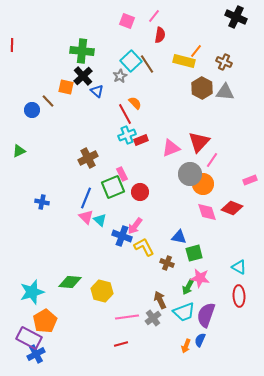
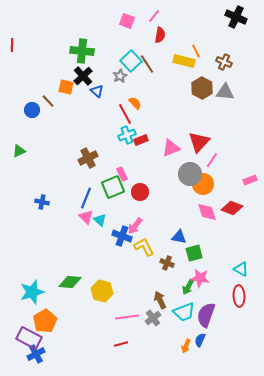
orange line at (196, 51): rotated 64 degrees counterclockwise
cyan triangle at (239, 267): moved 2 px right, 2 px down
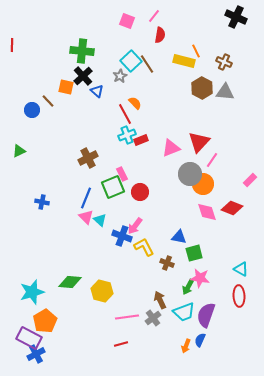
pink rectangle at (250, 180): rotated 24 degrees counterclockwise
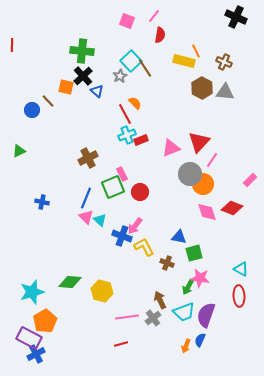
brown line at (147, 64): moved 2 px left, 4 px down
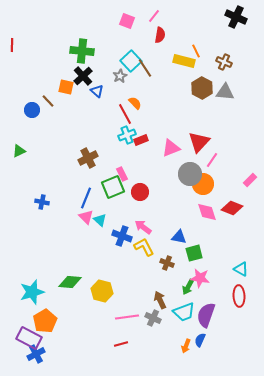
pink arrow at (135, 226): moved 8 px right, 1 px down; rotated 90 degrees clockwise
gray cross at (153, 318): rotated 28 degrees counterclockwise
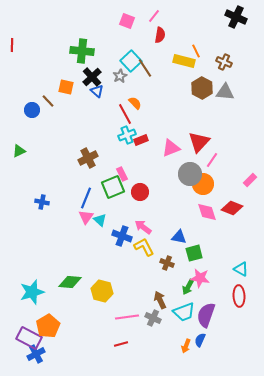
black cross at (83, 76): moved 9 px right, 1 px down
pink triangle at (86, 217): rotated 21 degrees clockwise
orange pentagon at (45, 321): moved 3 px right, 5 px down
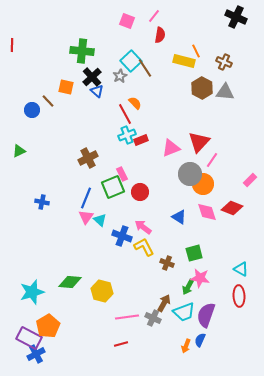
blue triangle at (179, 237): moved 20 px up; rotated 21 degrees clockwise
brown arrow at (160, 300): moved 4 px right, 3 px down; rotated 54 degrees clockwise
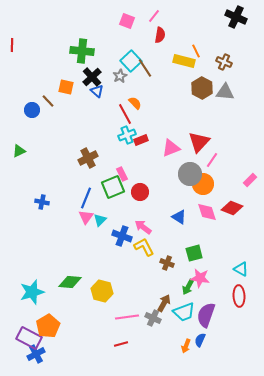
cyan triangle at (100, 220): rotated 32 degrees clockwise
